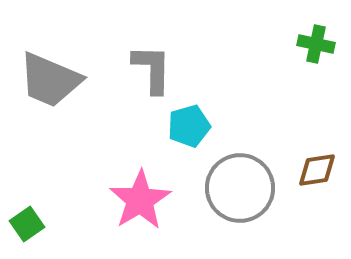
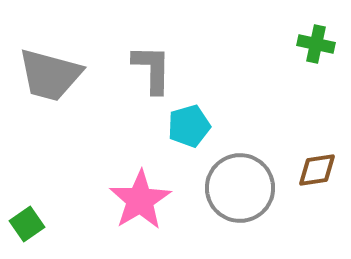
gray trapezoid: moved 5 px up; rotated 8 degrees counterclockwise
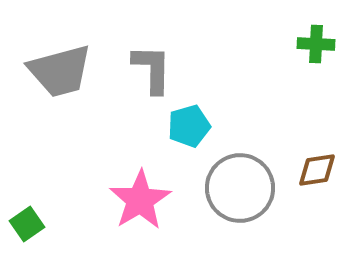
green cross: rotated 9 degrees counterclockwise
gray trapezoid: moved 10 px right, 4 px up; rotated 30 degrees counterclockwise
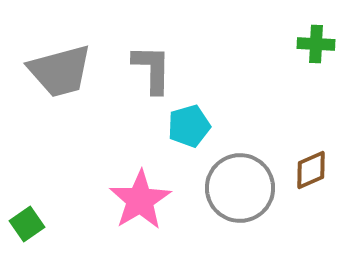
brown diamond: moved 6 px left; rotated 15 degrees counterclockwise
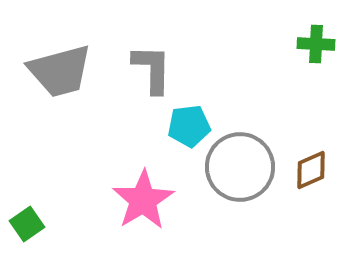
cyan pentagon: rotated 9 degrees clockwise
gray circle: moved 21 px up
pink star: moved 3 px right
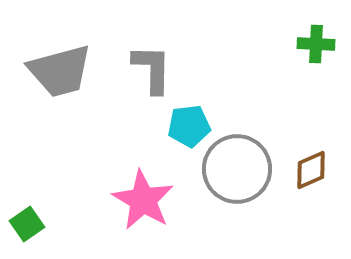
gray circle: moved 3 px left, 2 px down
pink star: rotated 10 degrees counterclockwise
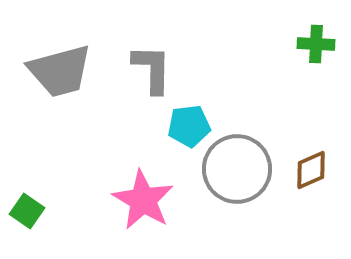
green square: moved 13 px up; rotated 20 degrees counterclockwise
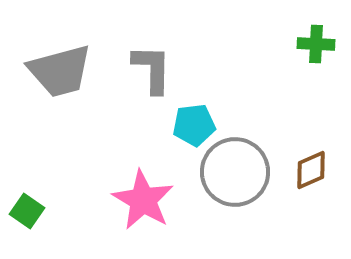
cyan pentagon: moved 5 px right, 1 px up
gray circle: moved 2 px left, 3 px down
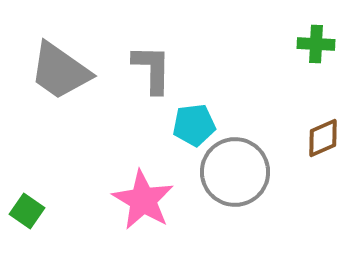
gray trapezoid: rotated 50 degrees clockwise
brown diamond: moved 12 px right, 32 px up
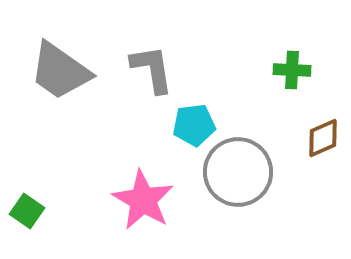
green cross: moved 24 px left, 26 px down
gray L-shape: rotated 10 degrees counterclockwise
gray circle: moved 3 px right
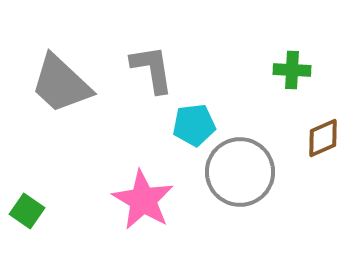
gray trapezoid: moved 1 px right, 13 px down; rotated 8 degrees clockwise
gray circle: moved 2 px right
